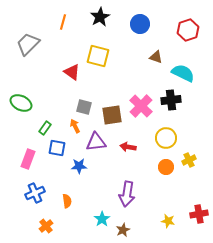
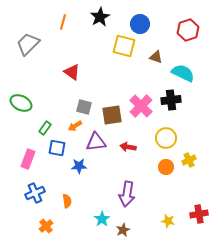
yellow square: moved 26 px right, 10 px up
orange arrow: rotated 96 degrees counterclockwise
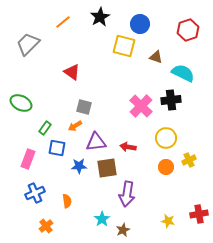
orange line: rotated 35 degrees clockwise
brown square: moved 5 px left, 53 px down
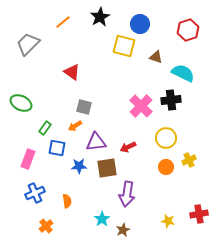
red arrow: rotated 35 degrees counterclockwise
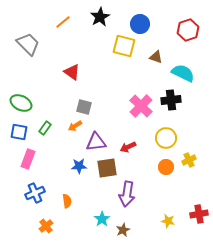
gray trapezoid: rotated 90 degrees clockwise
blue square: moved 38 px left, 16 px up
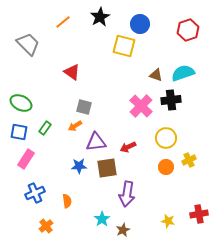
brown triangle: moved 18 px down
cyan semicircle: rotated 45 degrees counterclockwise
pink rectangle: moved 2 px left; rotated 12 degrees clockwise
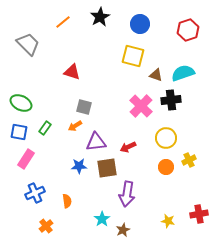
yellow square: moved 9 px right, 10 px down
red triangle: rotated 18 degrees counterclockwise
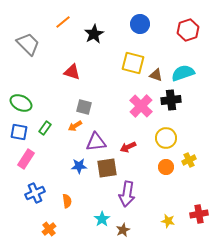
black star: moved 6 px left, 17 px down
yellow square: moved 7 px down
orange cross: moved 3 px right, 3 px down
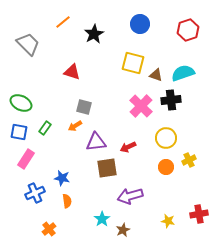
blue star: moved 17 px left, 12 px down; rotated 14 degrees clockwise
purple arrow: moved 3 px right, 2 px down; rotated 65 degrees clockwise
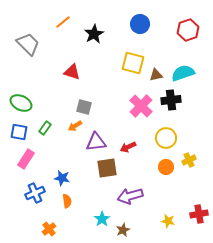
brown triangle: rotated 32 degrees counterclockwise
